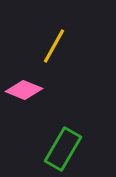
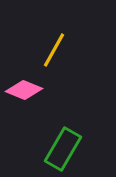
yellow line: moved 4 px down
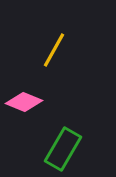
pink diamond: moved 12 px down
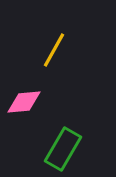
pink diamond: rotated 27 degrees counterclockwise
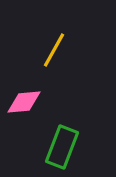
green rectangle: moved 1 px left, 2 px up; rotated 9 degrees counterclockwise
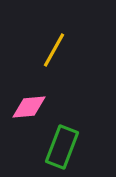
pink diamond: moved 5 px right, 5 px down
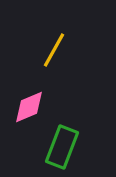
pink diamond: rotated 18 degrees counterclockwise
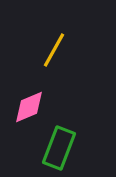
green rectangle: moved 3 px left, 1 px down
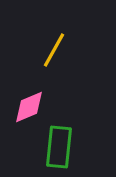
green rectangle: moved 1 px up; rotated 15 degrees counterclockwise
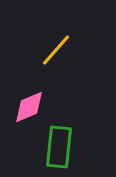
yellow line: moved 2 px right; rotated 12 degrees clockwise
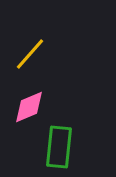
yellow line: moved 26 px left, 4 px down
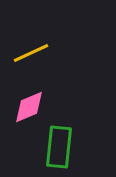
yellow line: moved 1 px right, 1 px up; rotated 24 degrees clockwise
